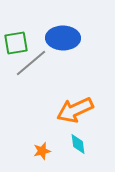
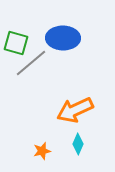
green square: rotated 25 degrees clockwise
cyan diamond: rotated 30 degrees clockwise
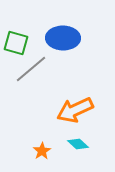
gray line: moved 6 px down
cyan diamond: rotated 70 degrees counterclockwise
orange star: rotated 18 degrees counterclockwise
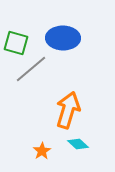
orange arrow: moved 7 px left; rotated 132 degrees clockwise
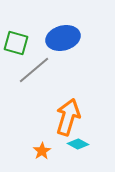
blue ellipse: rotated 16 degrees counterclockwise
gray line: moved 3 px right, 1 px down
orange arrow: moved 7 px down
cyan diamond: rotated 15 degrees counterclockwise
